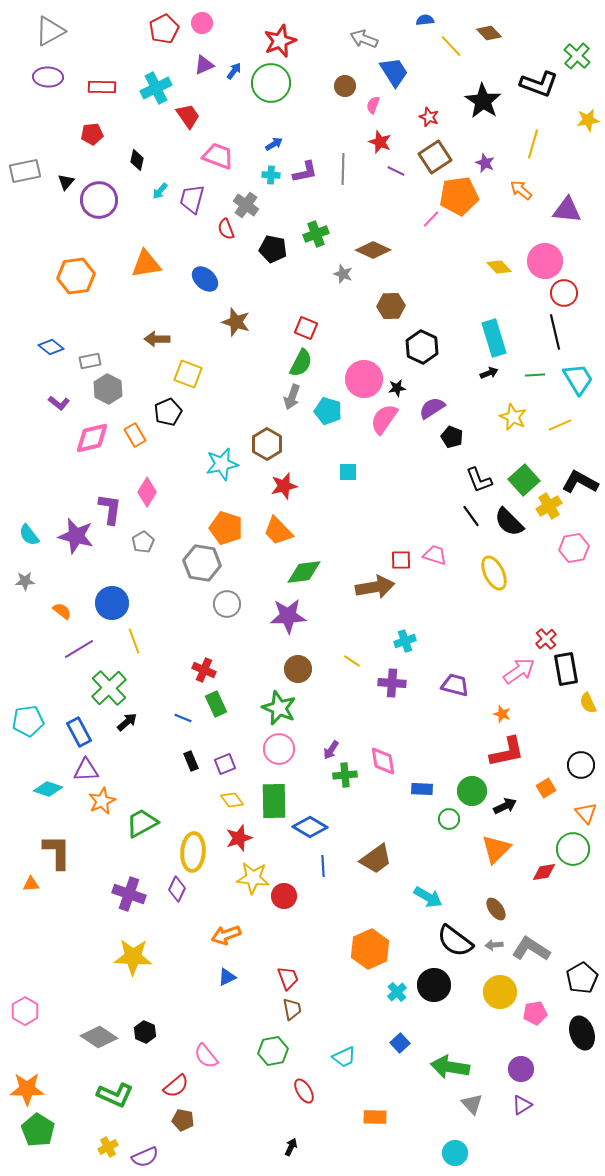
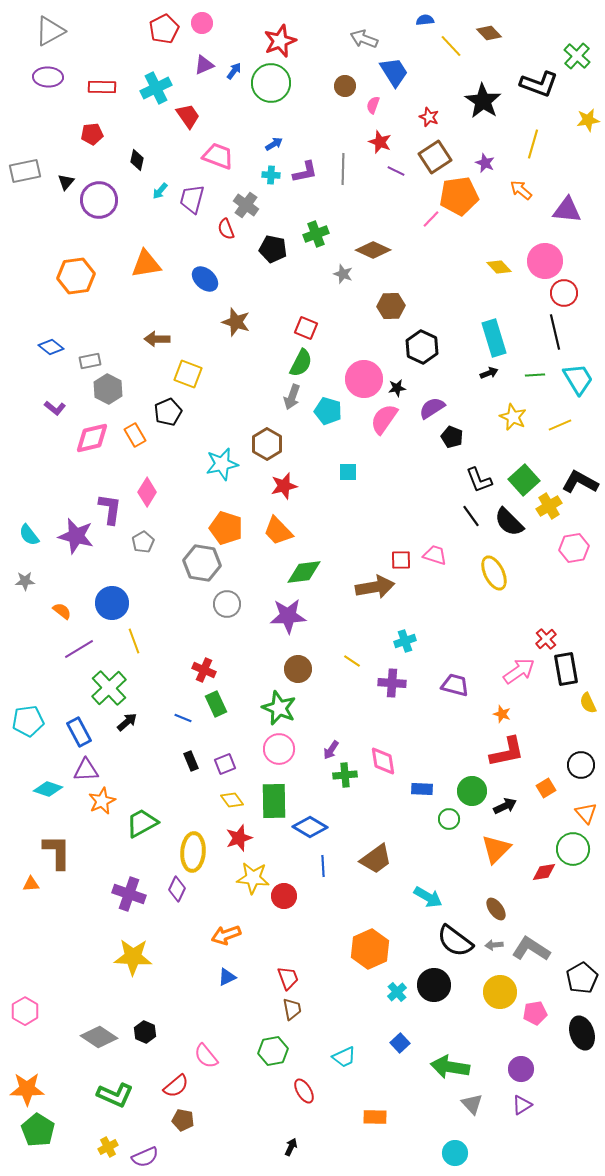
purple L-shape at (59, 403): moved 4 px left, 5 px down
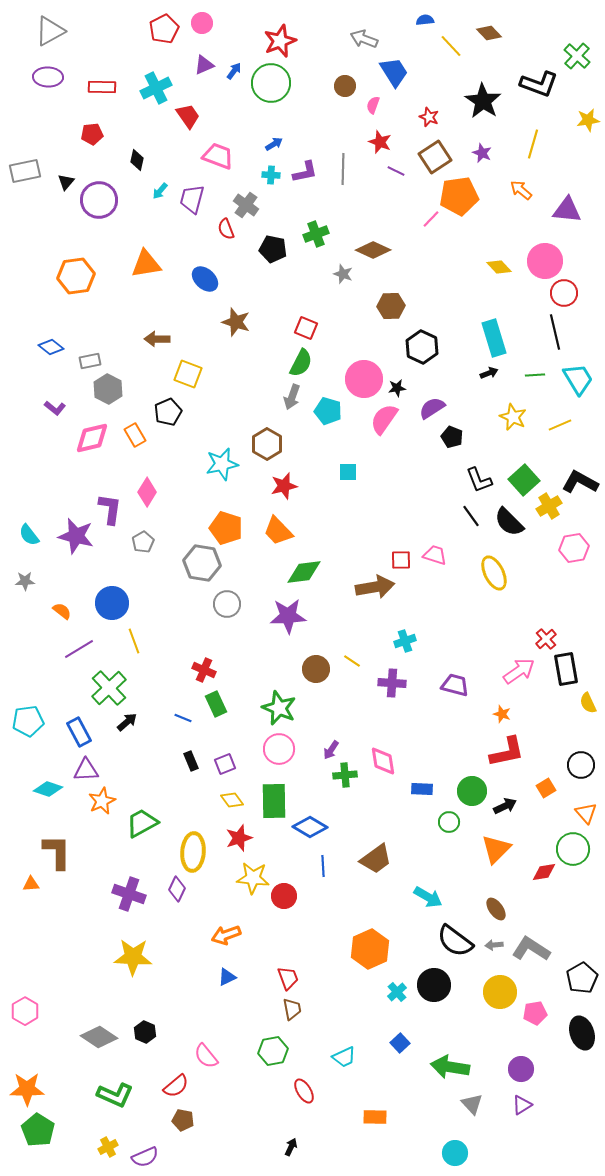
purple star at (485, 163): moved 3 px left, 10 px up
brown circle at (298, 669): moved 18 px right
green circle at (449, 819): moved 3 px down
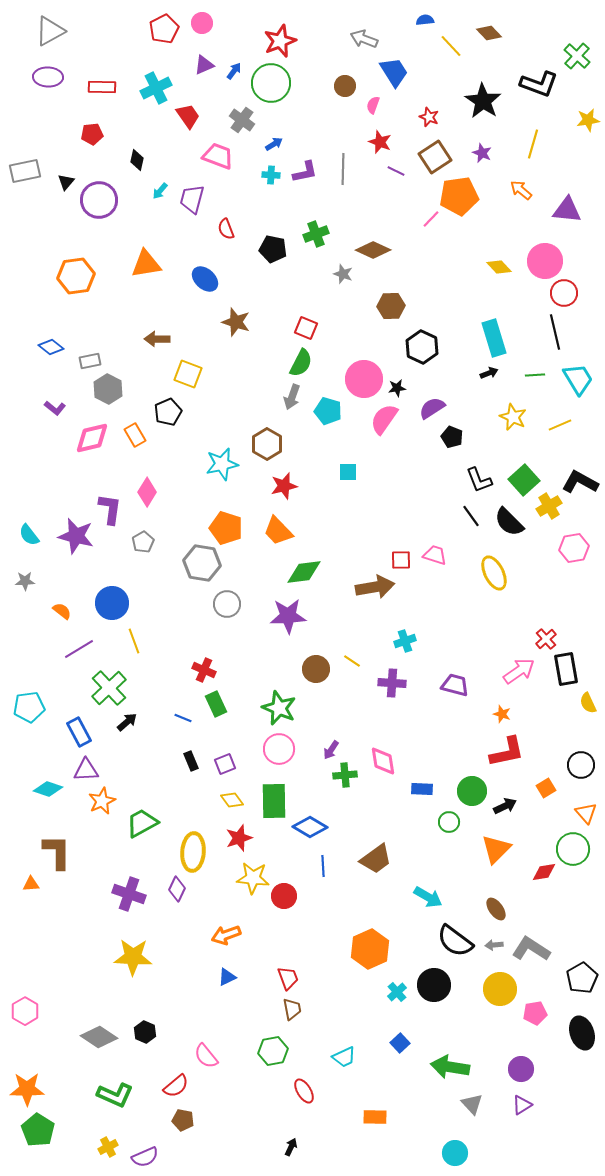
gray cross at (246, 205): moved 4 px left, 85 px up
cyan pentagon at (28, 721): moved 1 px right, 14 px up
yellow circle at (500, 992): moved 3 px up
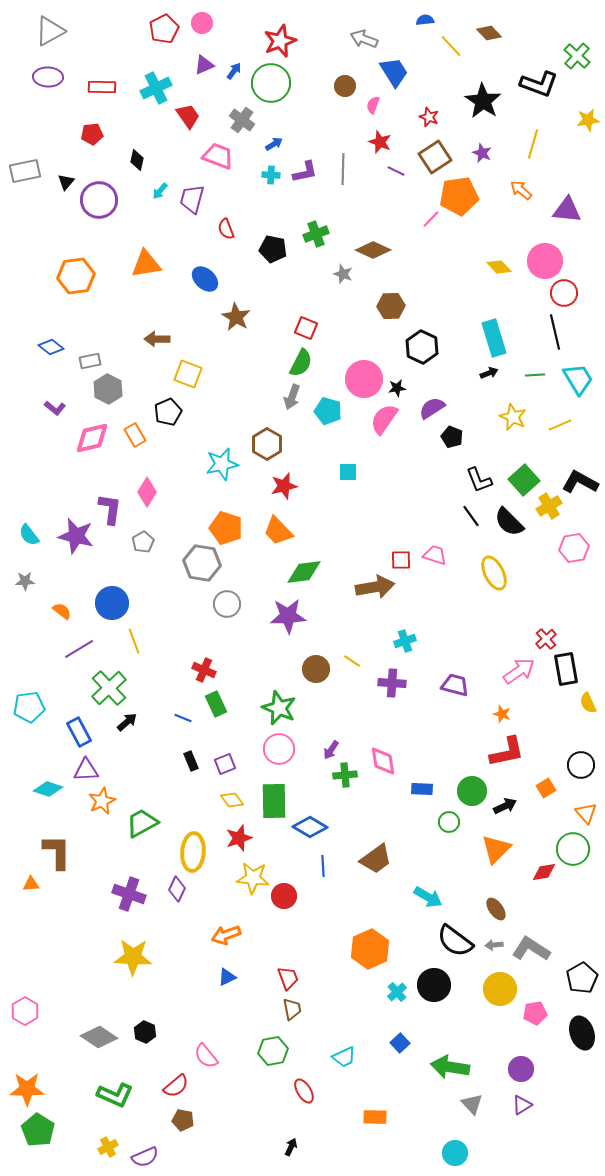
brown star at (236, 322): moved 5 px up; rotated 12 degrees clockwise
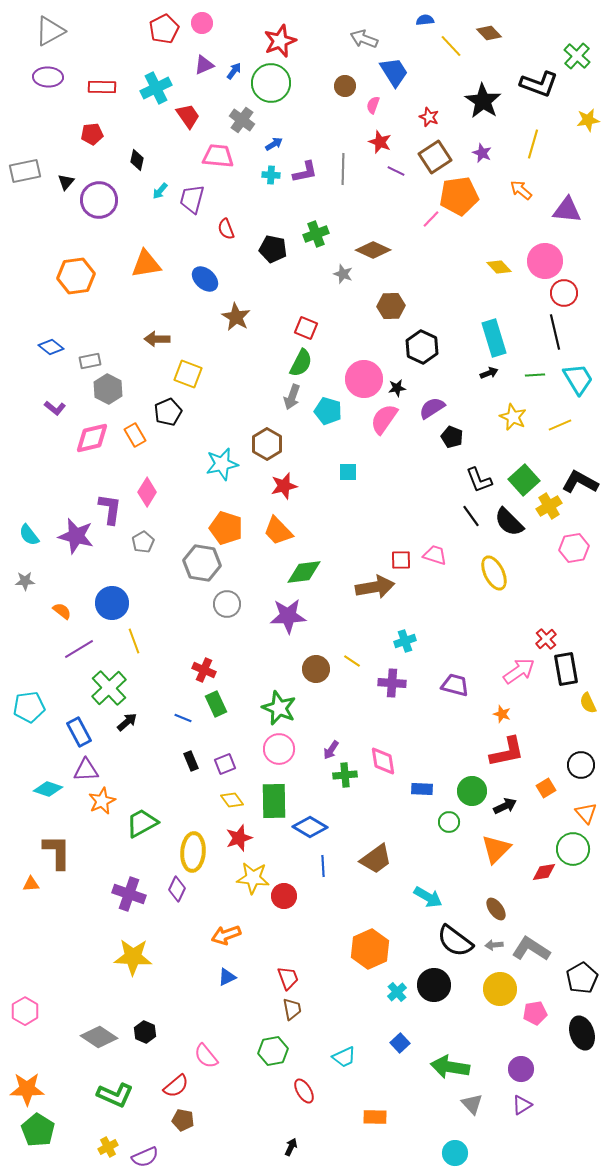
pink trapezoid at (218, 156): rotated 16 degrees counterclockwise
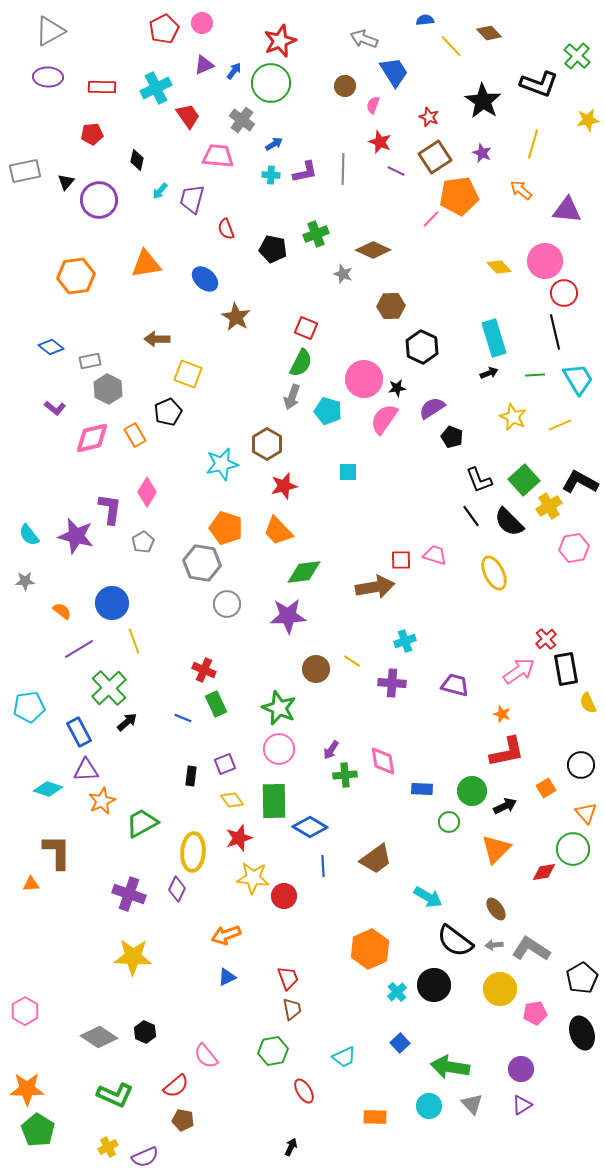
black rectangle at (191, 761): moved 15 px down; rotated 30 degrees clockwise
cyan circle at (455, 1153): moved 26 px left, 47 px up
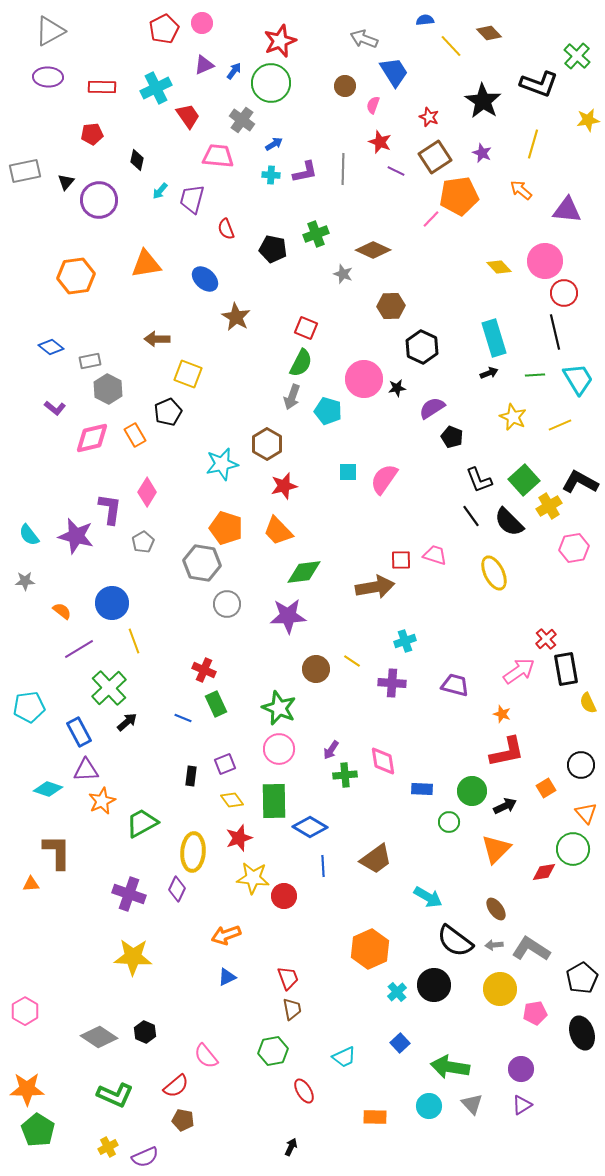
pink semicircle at (384, 419): moved 60 px down
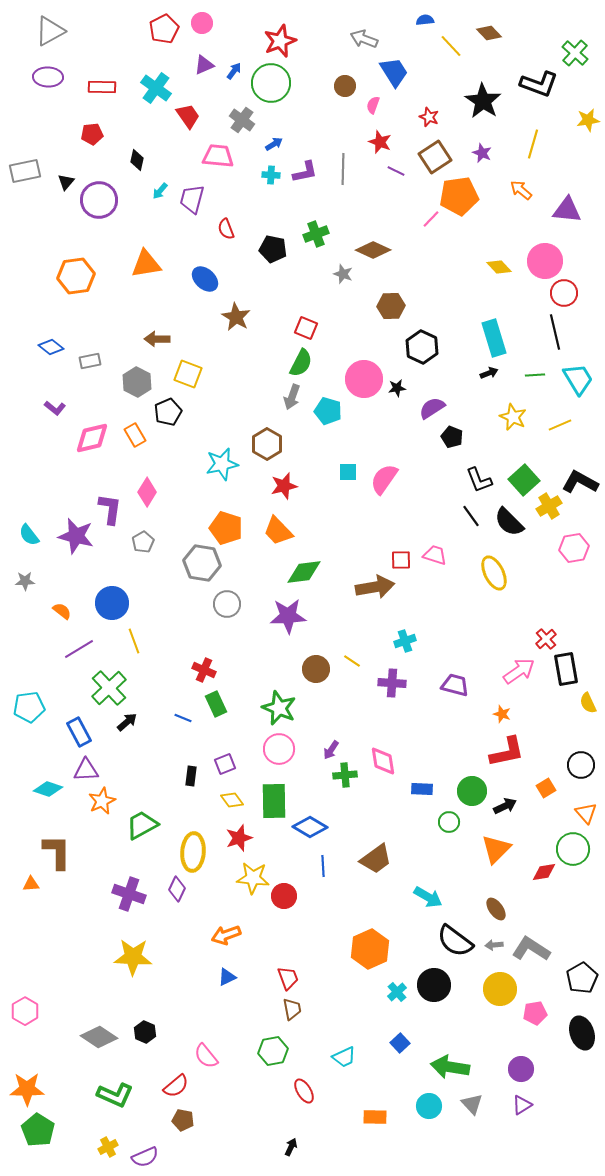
green cross at (577, 56): moved 2 px left, 3 px up
cyan cross at (156, 88): rotated 28 degrees counterclockwise
gray hexagon at (108, 389): moved 29 px right, 7 px up
green trapezoid at (142, 823): moved 2 px down
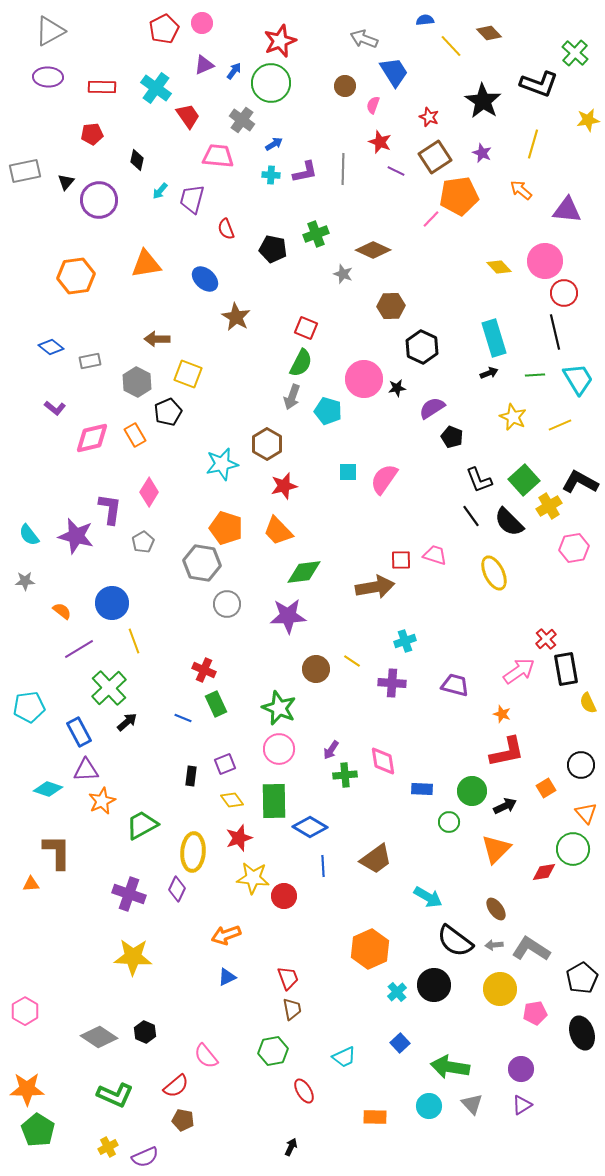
pink diamond at (147, 492): moved 2 px right
